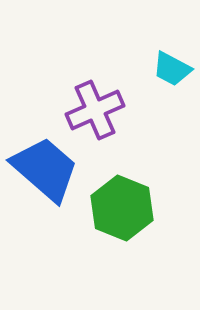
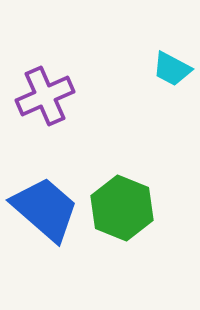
purple cross: moved 50 px left, 14 px up
blue trapezoid: moved 40 px down
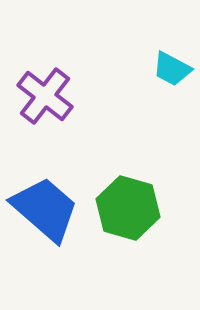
purple cross: rotated 28 degrees counterclockwise
green hexagon: moved 6 px right; rotated 6 degrees counterclockwise
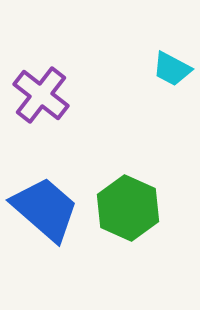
purple cross: moved 4 px left, 1 px up
green hexagon: rotated 8 degrees clockwise
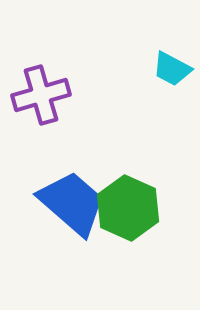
purple cross: rotated 36 degrees clockwise
blue trapezoid: moved 27 px right, 6 px up
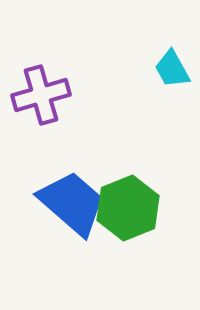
cyan trapezoid: rotated 33 degrees clockwise
green hexagon: rotated 14 degrees clockwise
